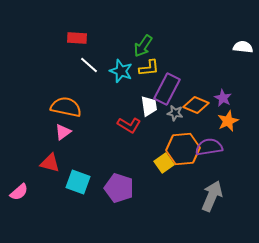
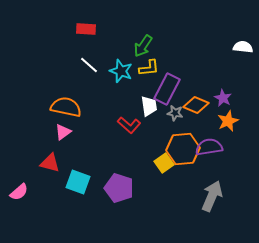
red rectangle: moved 9 px right, 9 px up
red L-shape: rotated 10 degrees clockwise
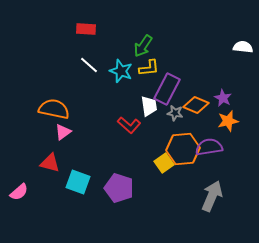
orange semicircle: moved 12 px left, 2 px down
orange star: rotated 10 degrees clockwise
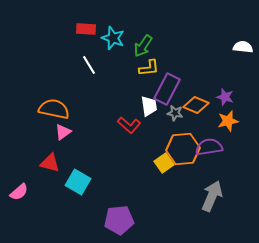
white line: rotated 18 degrees clockwise
cyan star: moved 8 px left, 33 px up
purple star: moved 2 px right, 1 px up; rotated 12 degrees counterclockwise
cyan square: rotated 10 degrees clockwise
purple pentagon: moved 32 px down; rotated 24 degrees counterclockwise
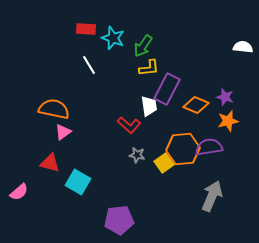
gray star: moved 38 px left, 42 px down
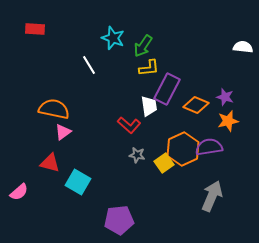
red rectangle: moved 51 px left
orange hexagon: rotated 20 degrees counterclockwise
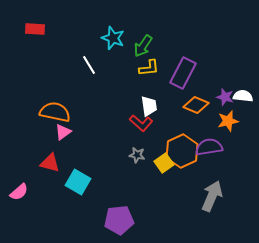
white semicircle: moved 49 px down
purple rectangle: moved 16 px right, 16 px up
orange semicircle: moved 1 px right, 3 px down
red L-shape: moved 12 px right, 2 px up
orange hexagon: moved 1 px left, 2 px down
